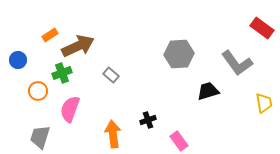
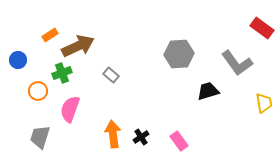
black cross: moved 7 px left, 17 px down; rotated 14 degrees counterclockwise
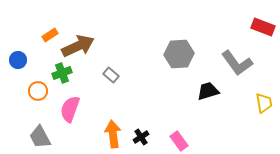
red rectangle: moved 1 px right, 1 px up; rotated 15 degrees counterclockwise
gray trapezoid: rotated 45 degrees counterclockwise
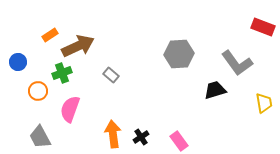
blue circle: moved 2 px down
black trapezoid: moved 7 px right, 1 px up
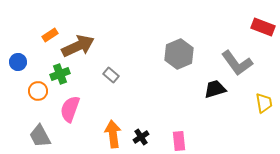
gray hexagon: rotated 20 degrees counterclockwise
green cross: moved 2 px left, 1 px down
black trapezoid: moved 1 px up
gray trapezoid: moved 1 px up
pink rectangle: rotated 30 degrees clockwise
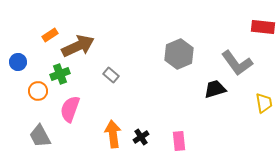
red rectangle: rotated 15 degrees counterclockwise
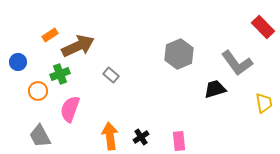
red rectangle: rotated 40 degrees clockwise
orange arrow: moved 3 px left, 2 px down
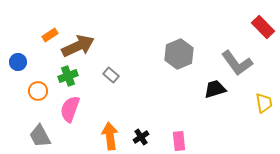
green cross: moved 8 px right, 2 px down
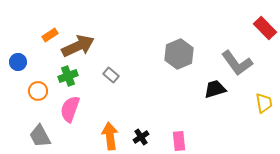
red rectangle: moved 2 px right, 1 px down
